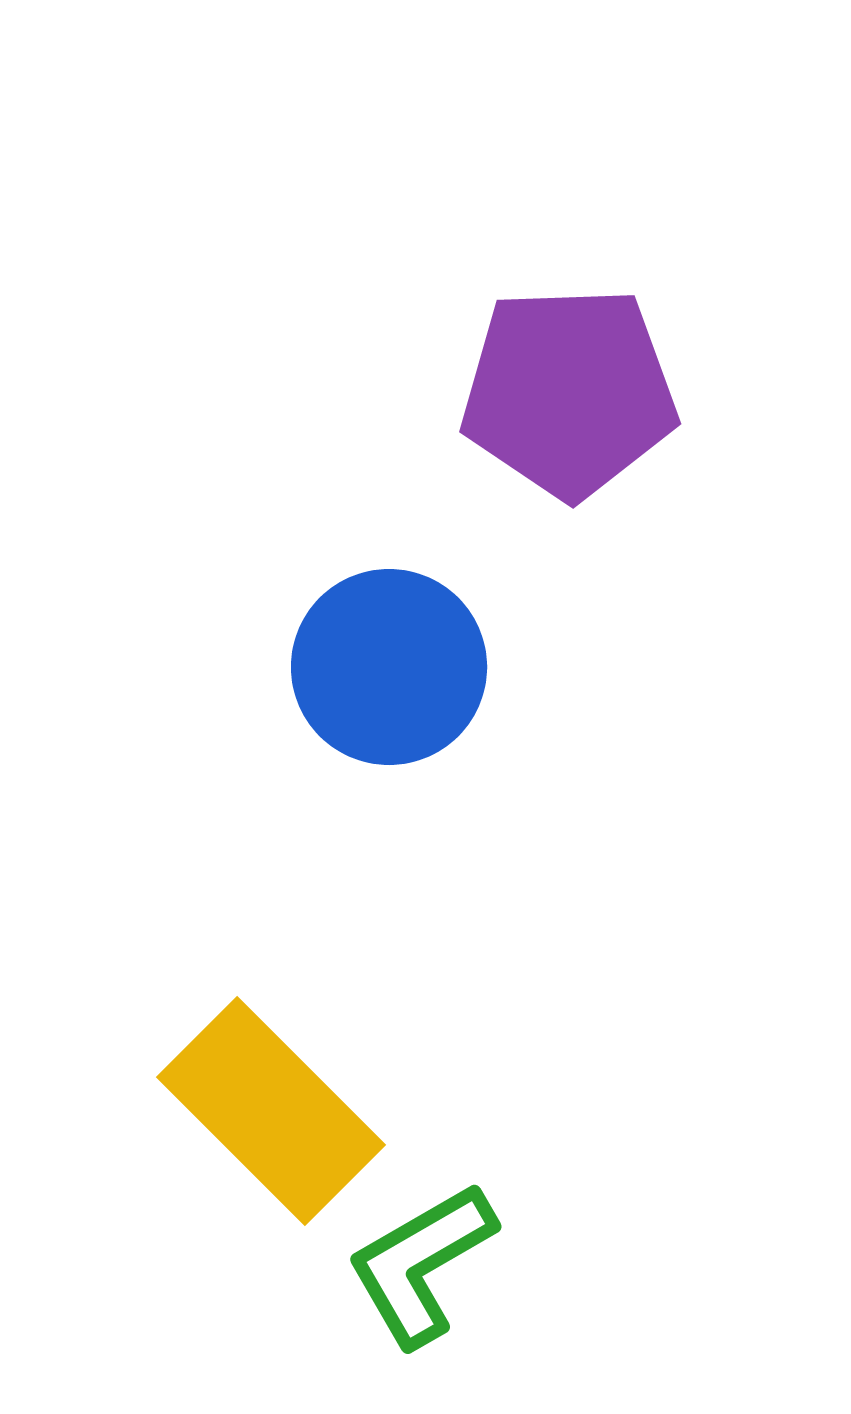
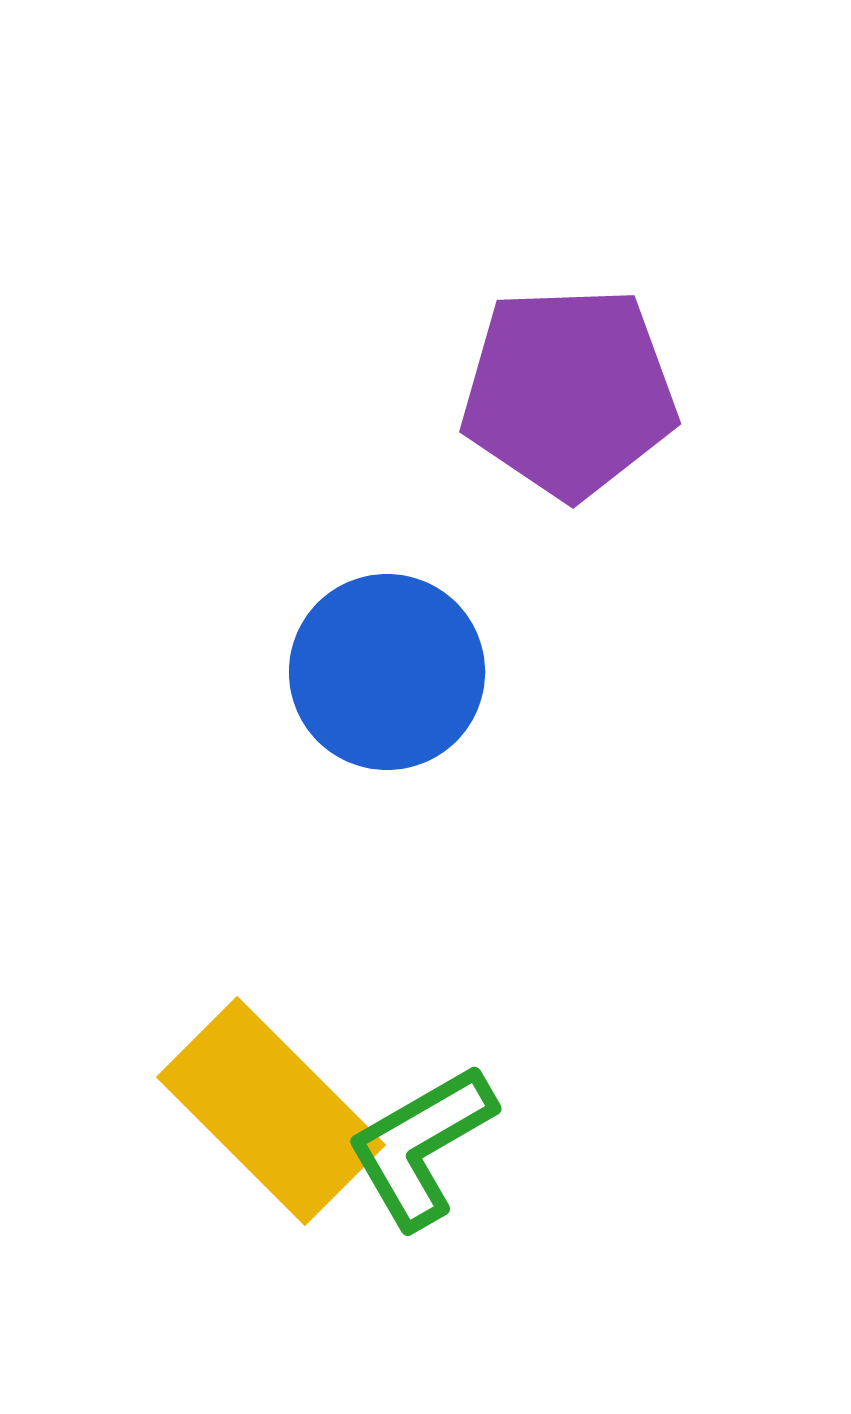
blue circle: moved 2 px left, 5 px down
green L-shape: moved 118 px up
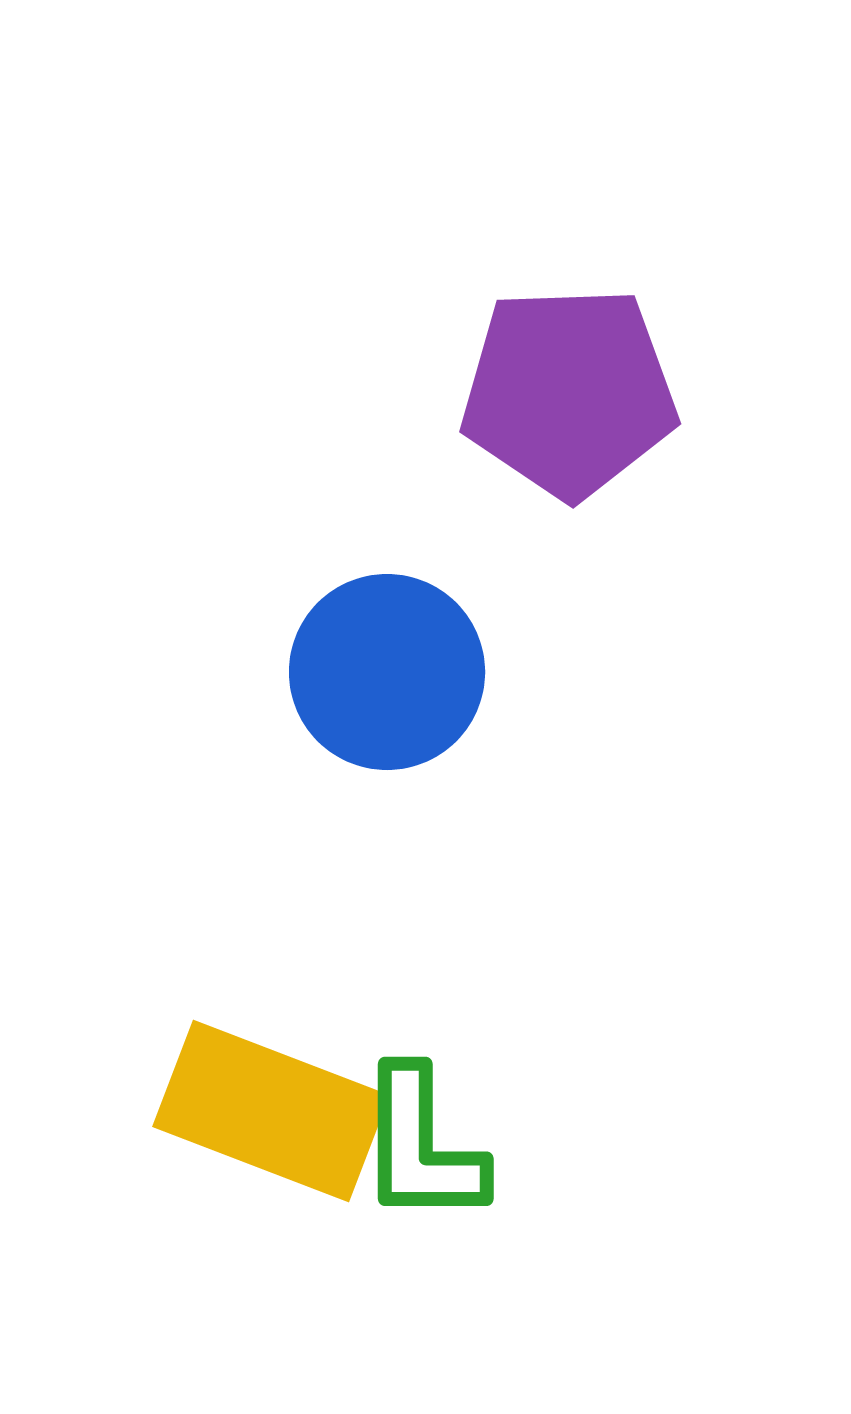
yellow rectangle: rotated 24 degrees counterclockwise
green L-shape: rotated 60 degrees counterclockwise
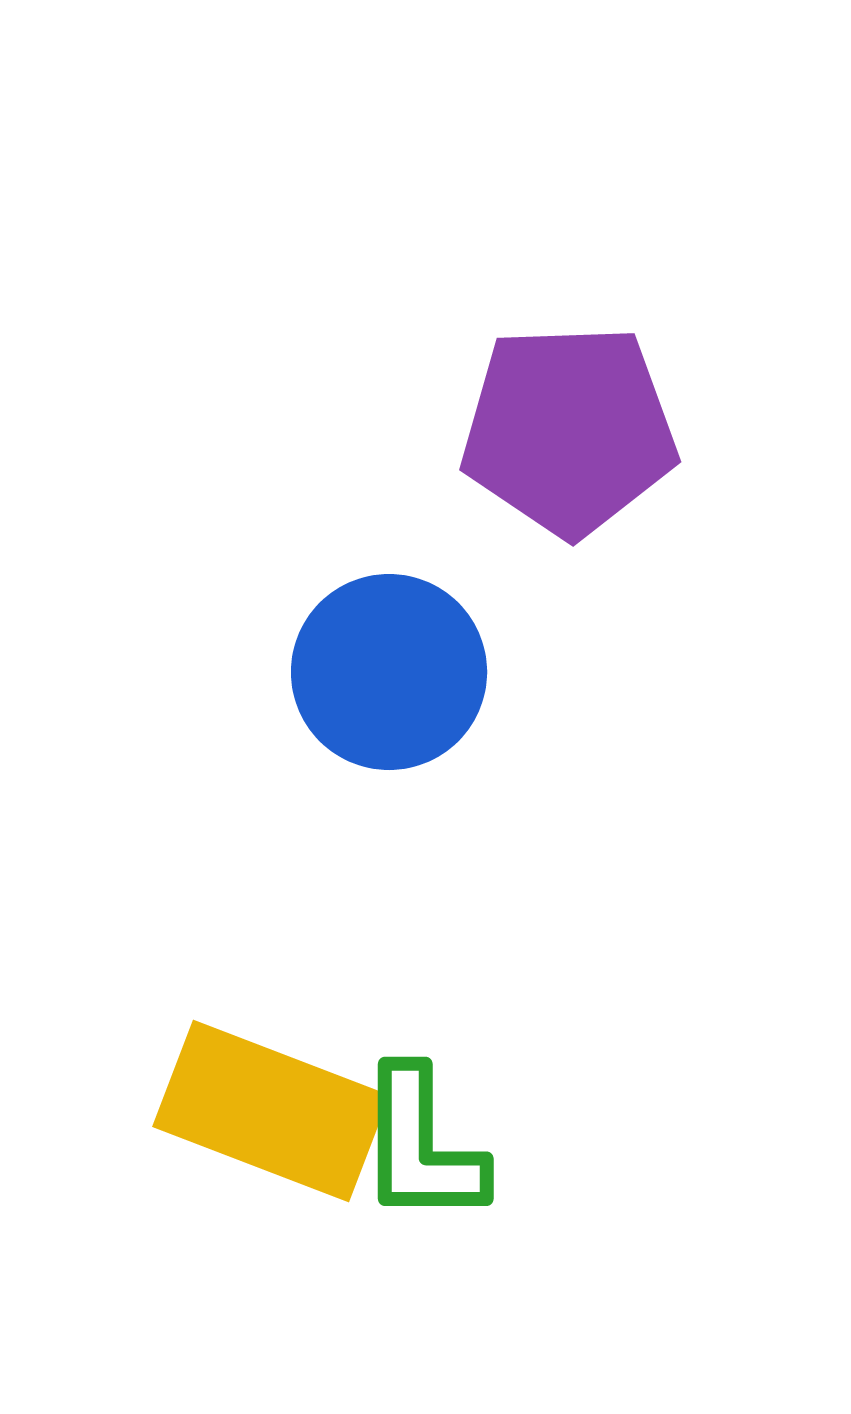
purple pentagon: moved 38 px down
blue circle: moved 2 px right
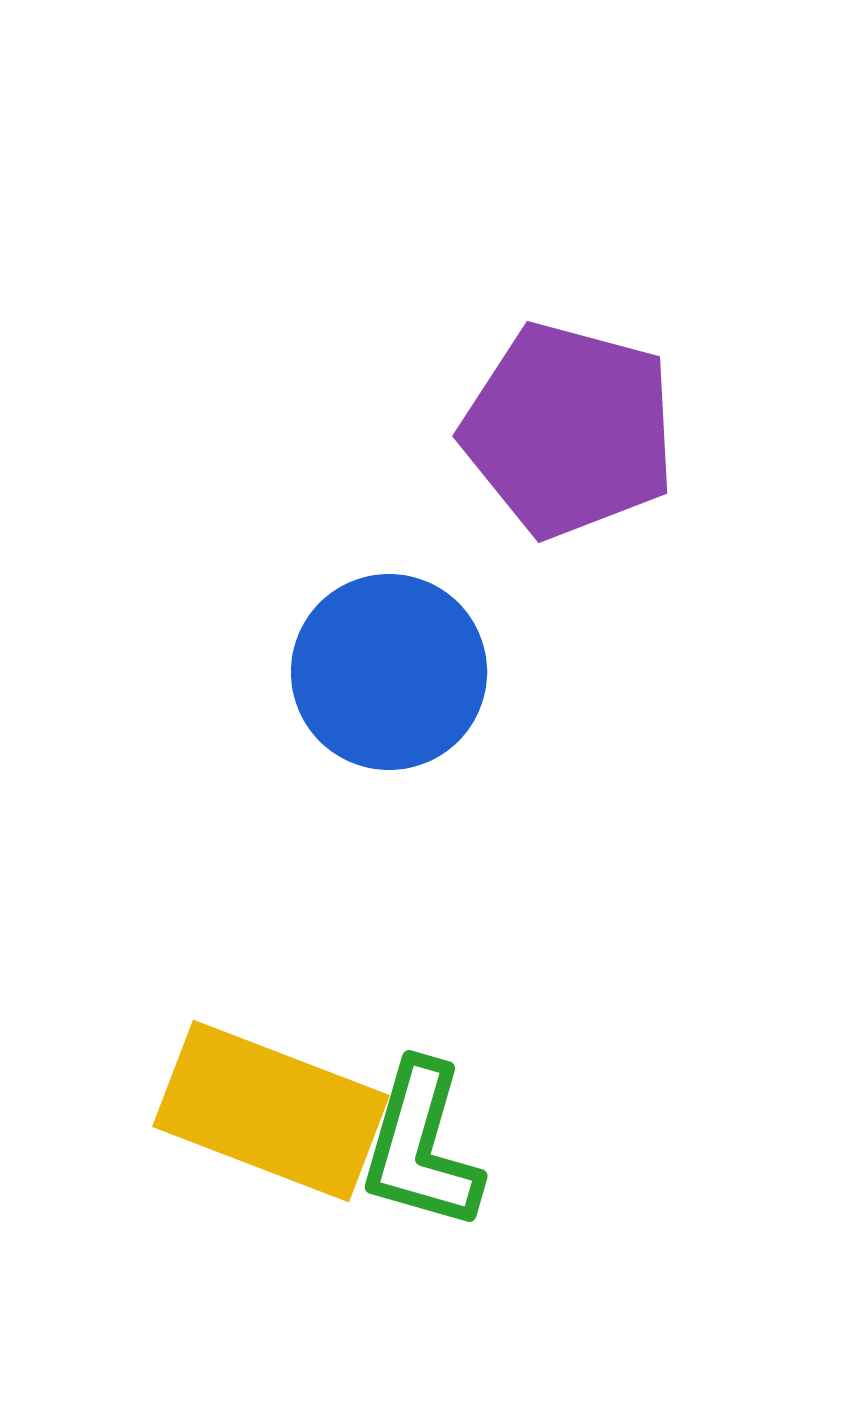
purple pentagon: rotated 17 degrees clockwise
green L-shape: rotated 16 degrees clockwise
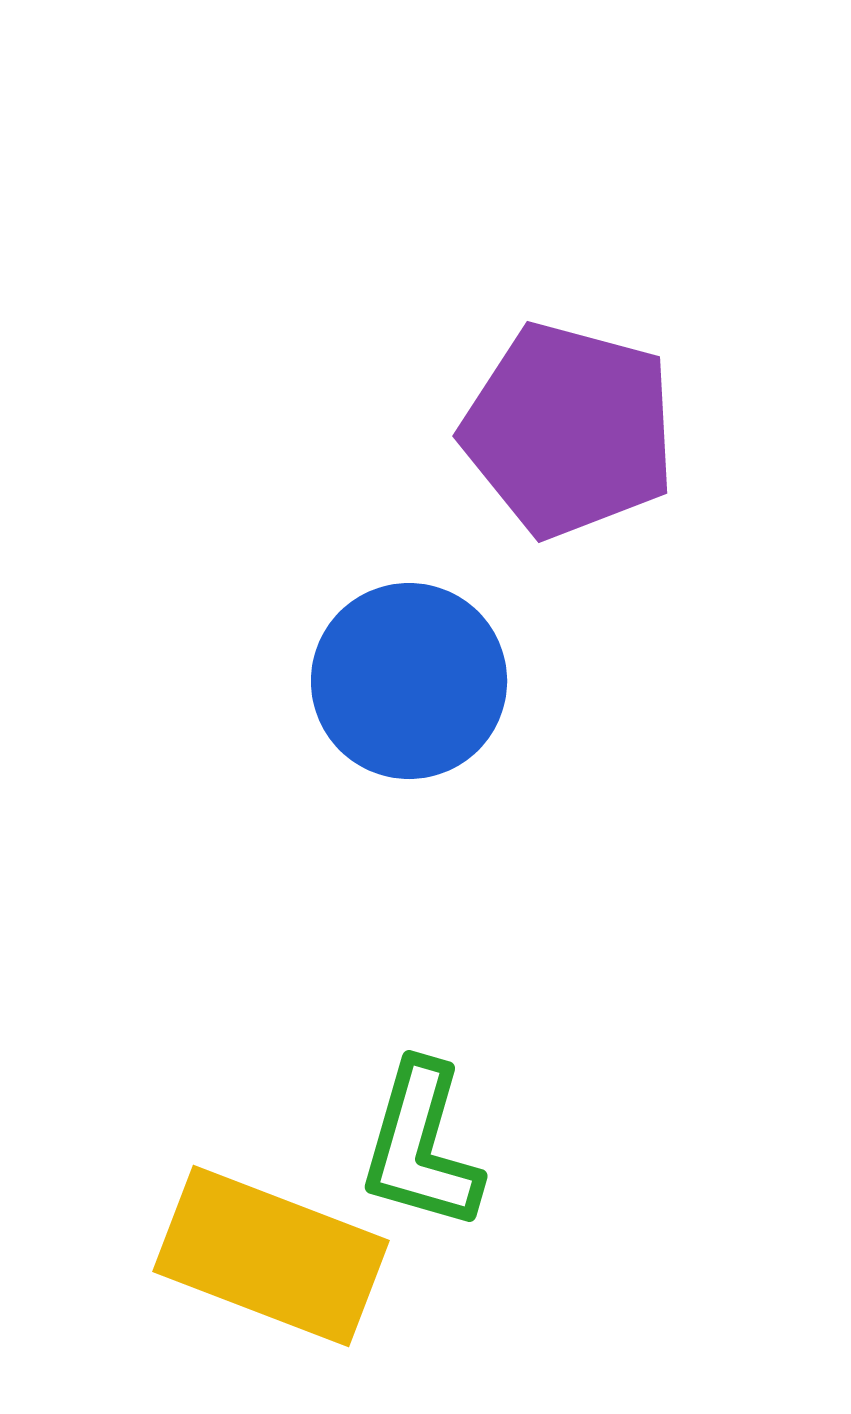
blue circle: moved 20 px right, 9 px down
yellow rectangle: moved 145 px down
